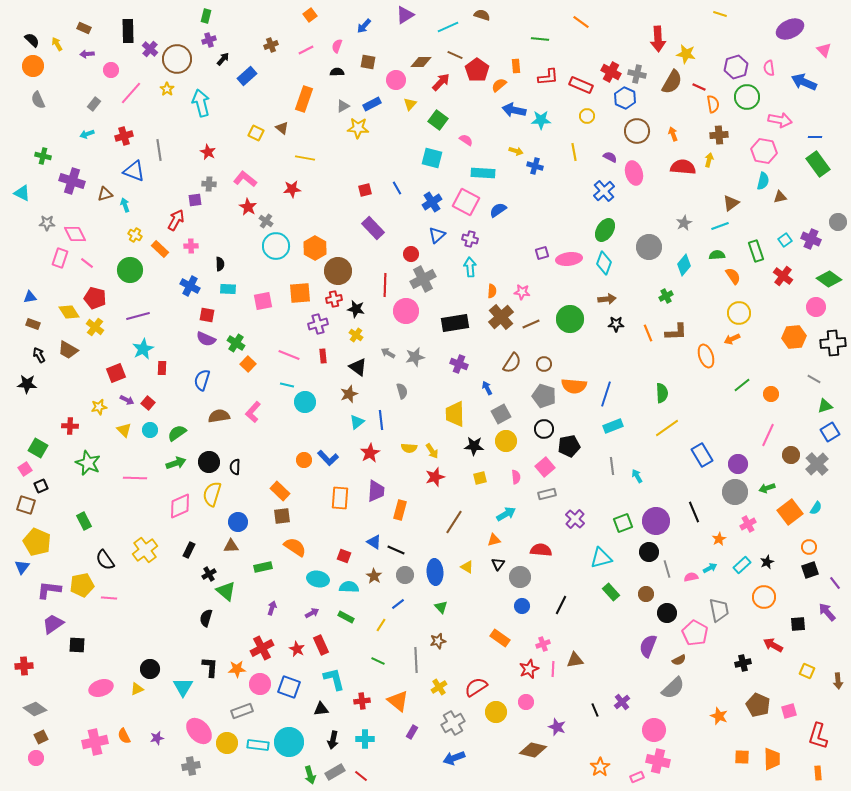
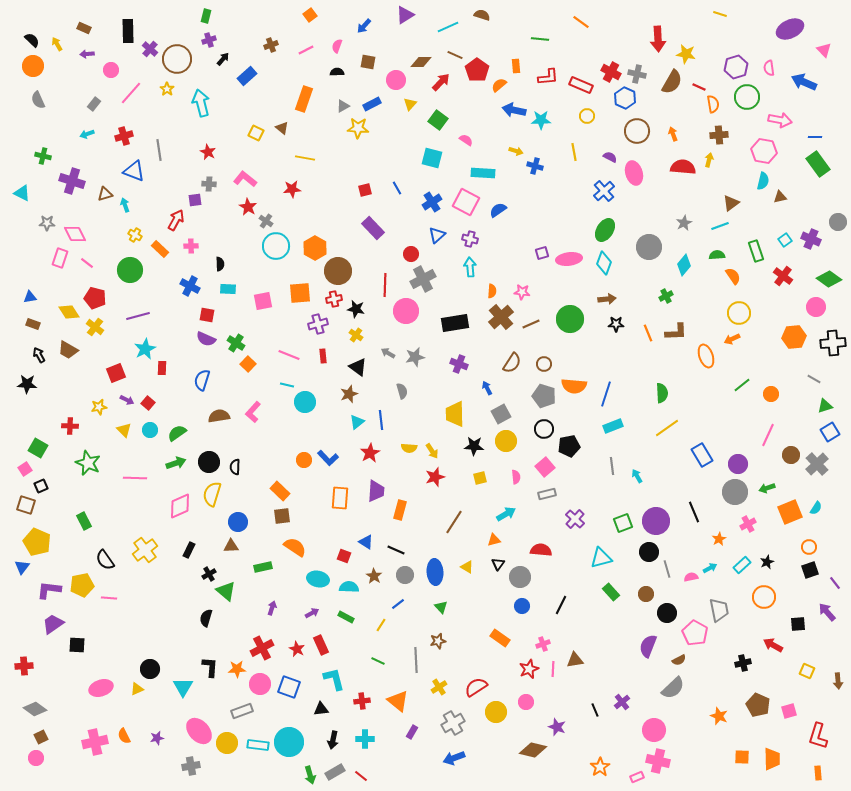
cyan star at (143, 349): moved 2 px right
orange square at (790, 512): rotated 15 degrees clockwise
blue triangle at (374, 542): moved 8 px left
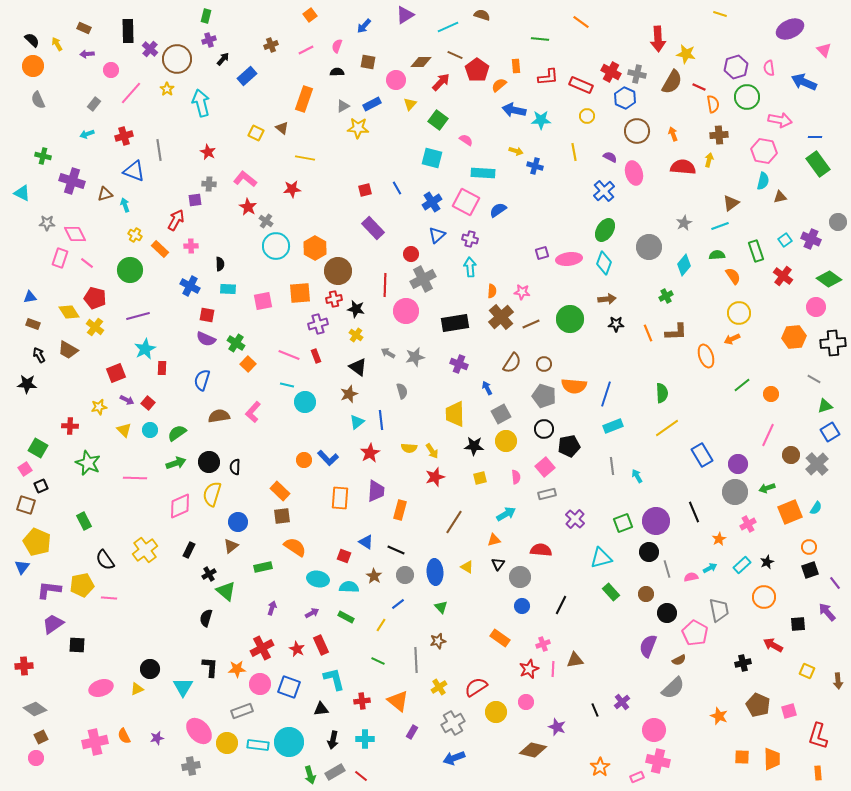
red rectangle at (323, 356): moved 7 px left; rotated 16 degrees counterclockwise
brown triangle at (231, 546): rotated 35 degrees counterclockwise
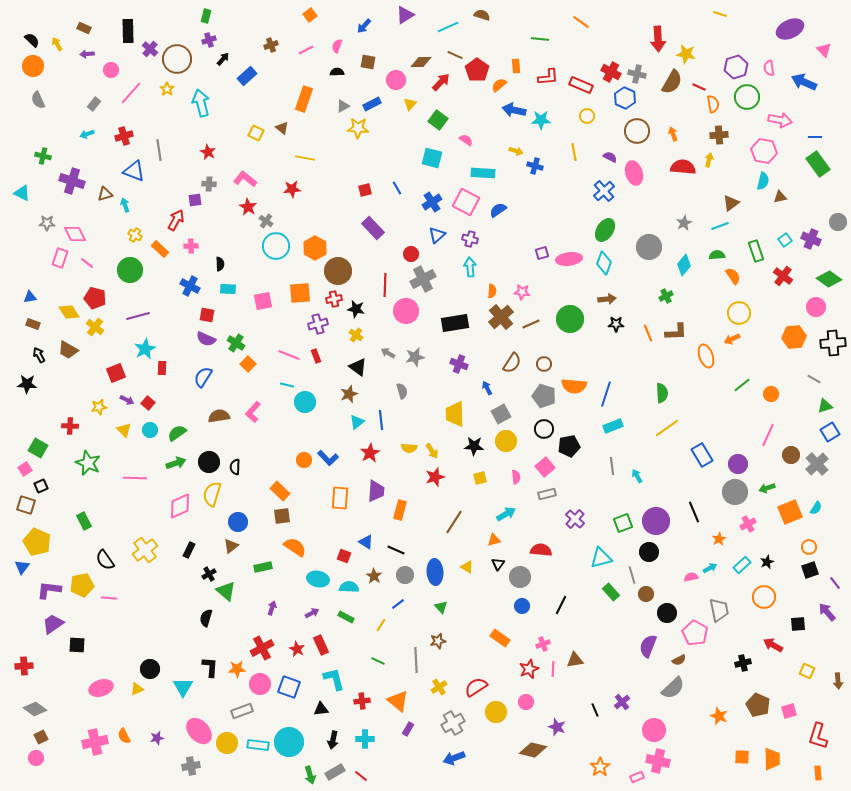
blue semicircle at (202, 380): moved 1 px right, 3 px up; rotated 15 degrees clockwise
gray line at (667, 569): moved 35 px left, 6 px down
purple rectangle at (412, 732): moved 4 px left, 3 px up
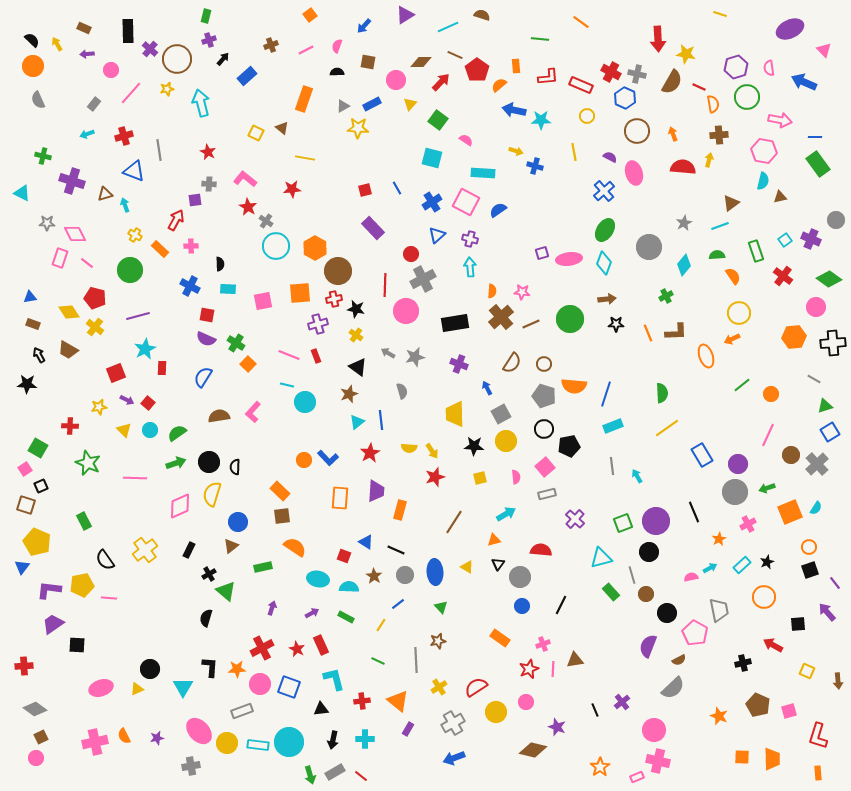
yellow star at (167, 89): rotated 24 degrees clockwise
gray circle at (838, 222): moved 2 px left, 2 px up
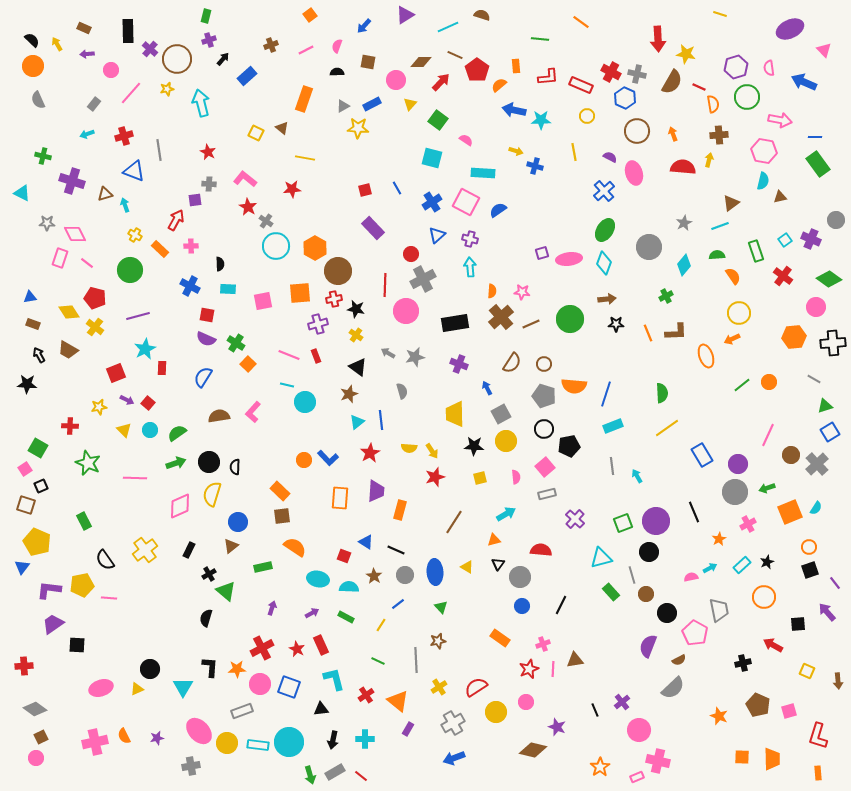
orange circle at (771, 394): moved 2 px left, 12 px up
red cross at (362, 701): moved 4 px right, 6 px up; rotated 28 degrees counterclockwise
pink circle at (654, 730): moved 15 px left
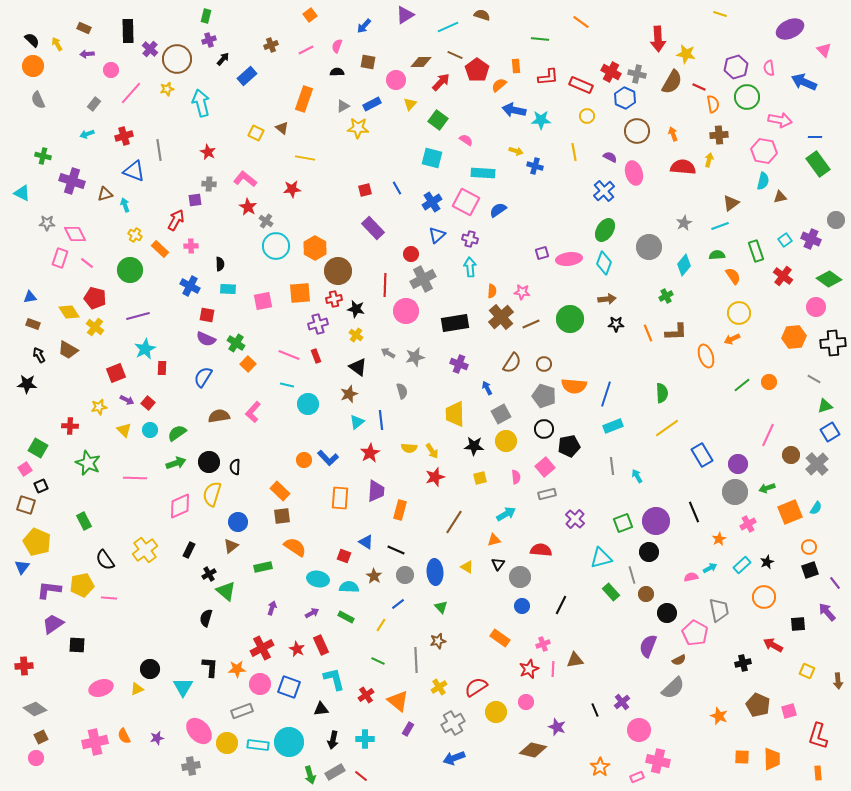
cyan circle at (305, 402): moved 3 px right, 2 px down
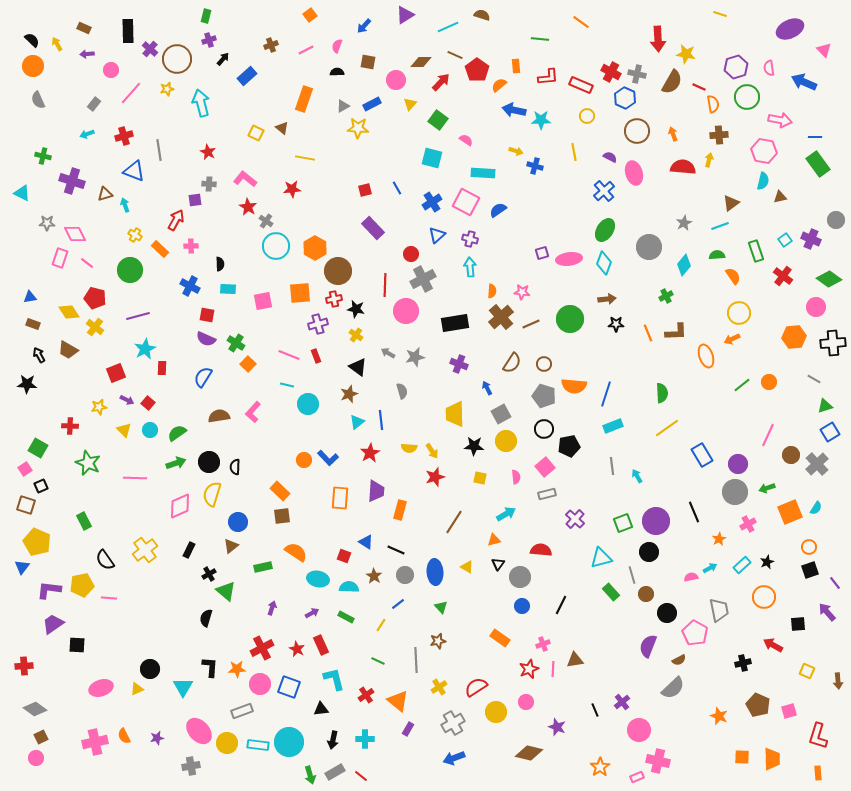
yellow square at (480, 478): rotated 24 degrees clockwise
orange semicircle at (295, 547): moved 1 px right, 5 px down
brown diamond at (533, 750): moved 4 px left, 3 px down
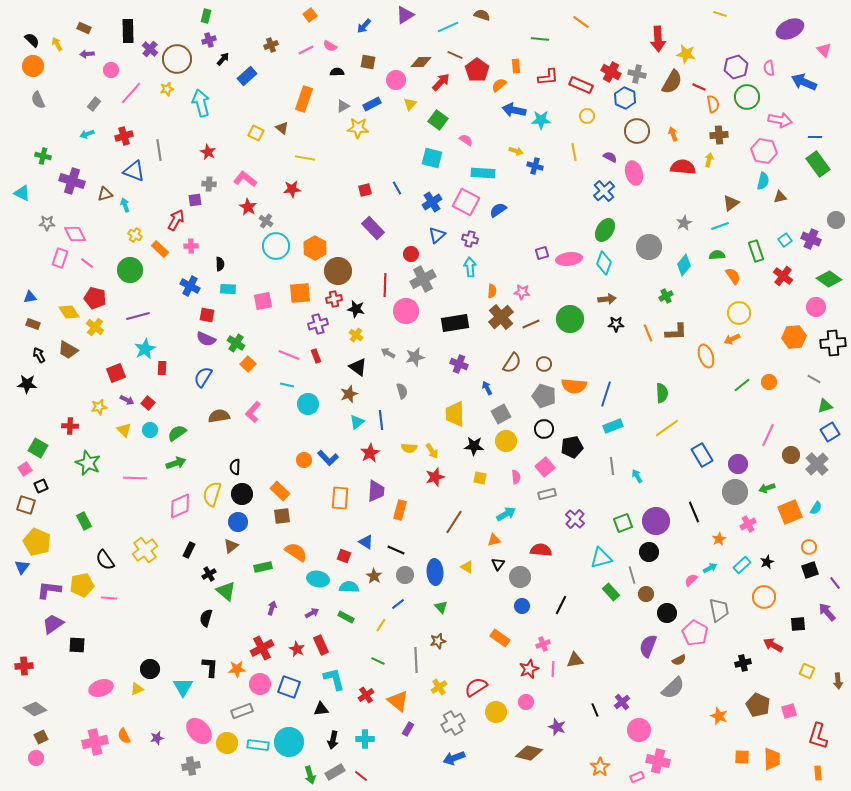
pink semicircle at (337, 46): moved 7 px left; rotated 80 degrees counterclockwise
black pentagon at (569, 446): moved 3 px right, 1 px down
black circle at (209, 462): moved 33 px right, 32 px down
pink semicircle at (691, 577): moved 3 px down; rotated 32 degrees counterclockwise
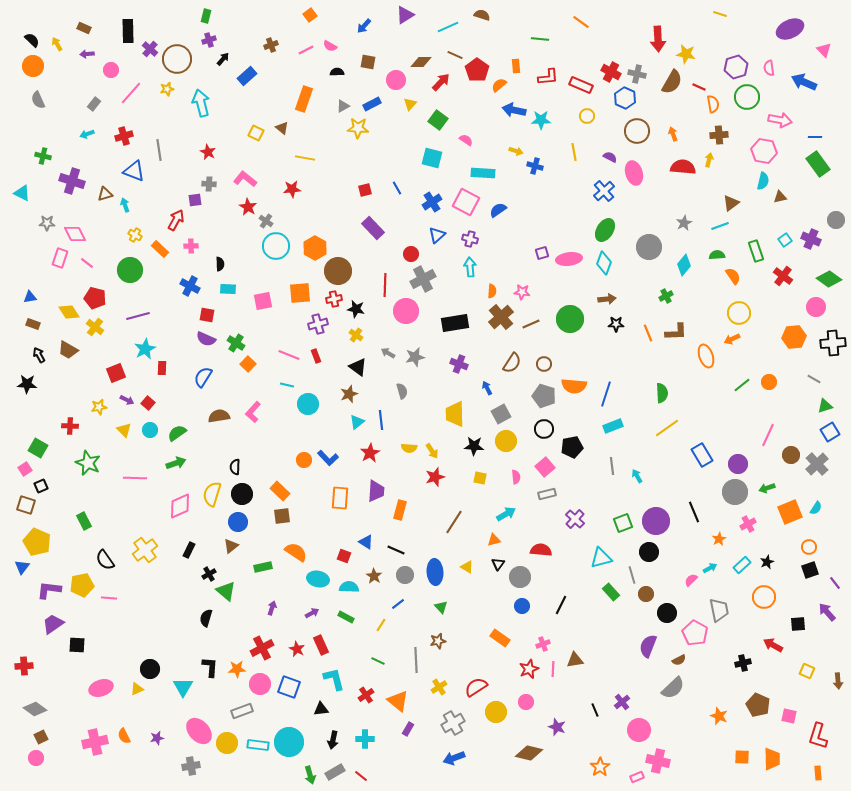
pink square at (789, 711): moved 5 px down; rotated 28 degrees clockwise
